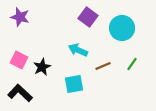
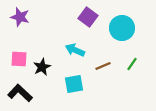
cyan arrow: moved 3 px left
pink square: moved 1 px up; rotated 24 degrees counterclockwise
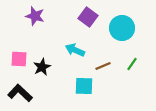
purple star: moved 15 px right, 1 px up
cyan square: moved 10 px right, 2 px down; rotated 12 degrees clockwise
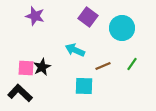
pink square: moved 7 px right, 9 px down
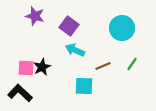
purple square: moved 19 px left, 9 px down
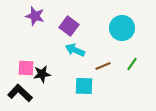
black star: moved 7 px down; rotated 18 degrees clockwise
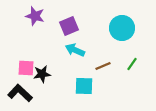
purple square: rotated 30 degrees clockwise
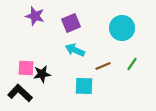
purple square: moved 2 px right, 3 px up
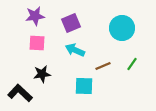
purple star: rotated 24 degrees counterclockwise
pink square: moved 11 px right, 25 px up
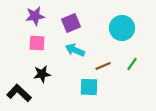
cyan square: moved 5 px right, 1 px down
black L-shape: moved 1 px left
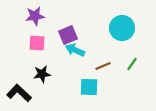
purple square: moved 3 px left, 12 px down
